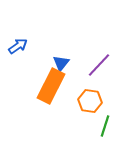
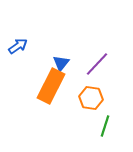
purple line: moved 2 px left, 1 px up
orange hexagon: moved 1 px right, 3 px up
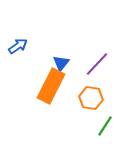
green line: rotated 15 degrees clockwise
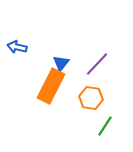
blue arrow: moved 1 px left, 1 px down; rotated 132 degrees counterclockwise
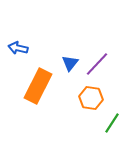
blue arrow: moved 1 px right, 1 px down
blue triangle: moved 9 px right
orange rectangle: moved 13 px left
green line: moved 7 px right, 3 px up
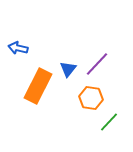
blue triangle: moved 2 px left, 6 px down
green line: moved 3 px left, 1 px up; rotated 10 degrees clockwise
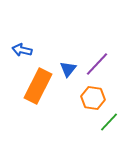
blue arrow: moved 4 px right, 2 px down
orange hexagon: moved 2 px right
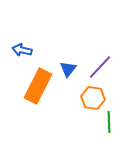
purple line: moved 3 px right, 3 px down
green line: rotated 45 degrees counterclockwise
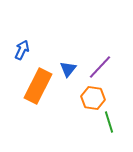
blue arrow: rotated 102 degrees clockwise
green line: rotated 15 degrees counterclockwise
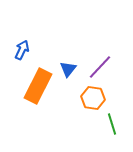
green line: moved 3 px right, 2 px down
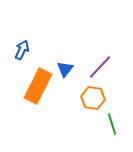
blue triangle: moved 3 px left
